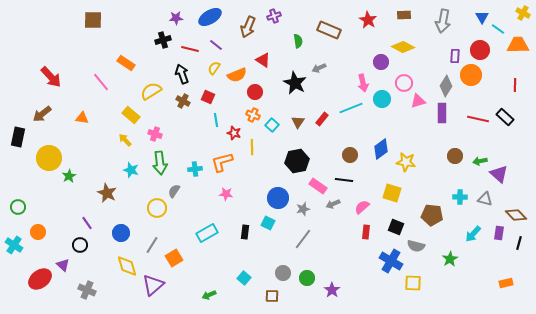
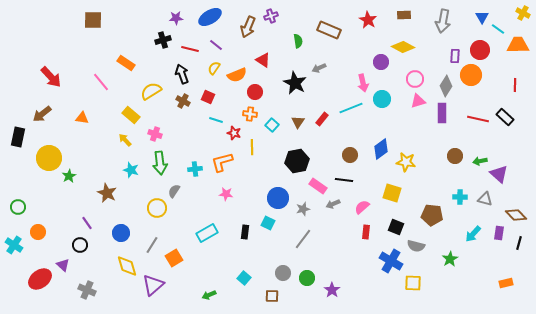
purple cross at (274, 16): moved 3 px left
pink circle at (404, 83): moved 11 px right, 4 px up
orange cross at (253, 115): moved 3 px left, 1 px up; rotated 16 degrees counterclockwise
cyan line at (216, 120): rotated 64 degrees counterclockwise
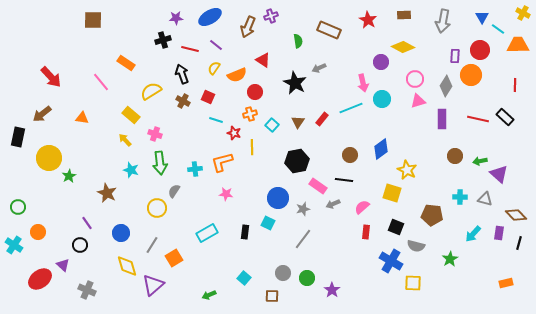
purple rectangle at (442, 113): moved 6 px down
orange cross at (250, 114): rotated 24 degrees counterclockwise
yellow star at (406, 162): moved 1 px right, 8 px down; rotated 18 degrees clockwise
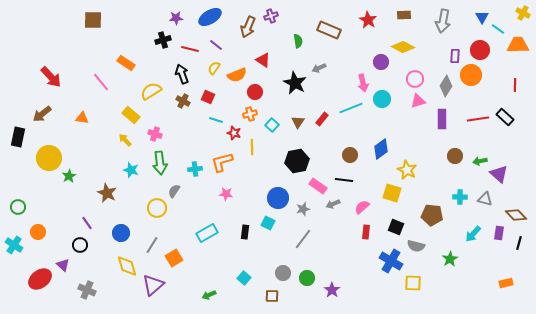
red line at (478, 119): rotated 20 degrees counterclockwise
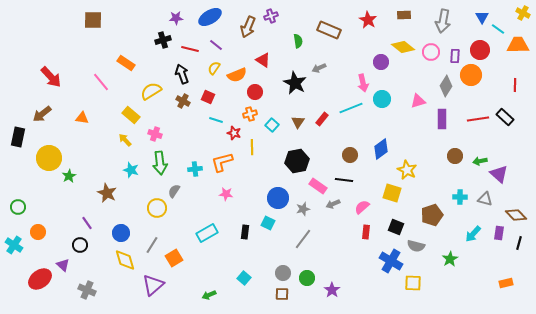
yellow diamond at (403, 47): rotated 10 degrees clockwise
pink circle at (415, 79): moved 16 px right, 27 px up
brown pentagon at (432, 215): rotated 25 degrees counterclockwise
yellow diamond at (127, 266): moved 2 px left, 6 px up
brown square at (272, 296): moved 10 px right, 2 px up
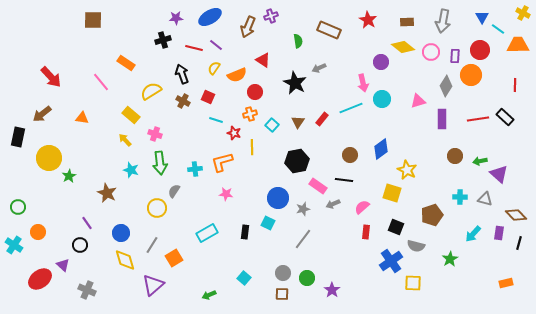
brown rectangle at (404, 15): moved 3 px right, 7 px down
red line at (190, 49): moved 4 px right, 1 px up
blue cross at (391, 261): rotated 25 degrees clockwise
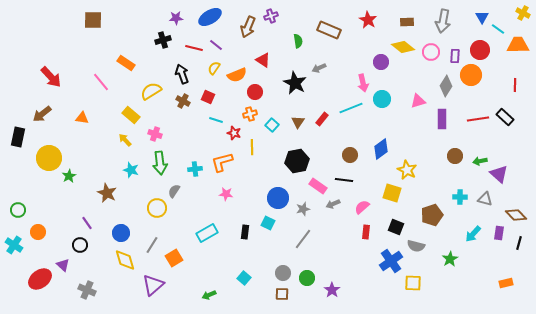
green circle at (18, 207): moved 3 px down
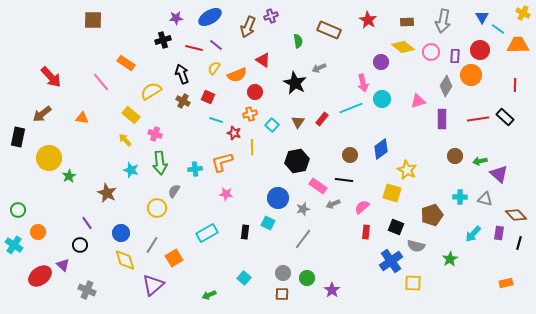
red ellipse at (40, 279): moved 3 px up
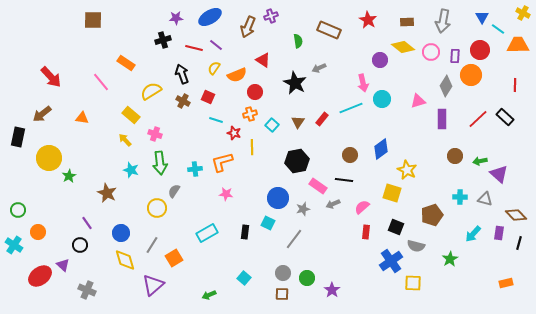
purple circle at (381, 62): moved 1 px left, 2 px up
red line at (478, 119): rotated 35 degrees counterclockwise
gray line at (303, 239): moved 9 px left
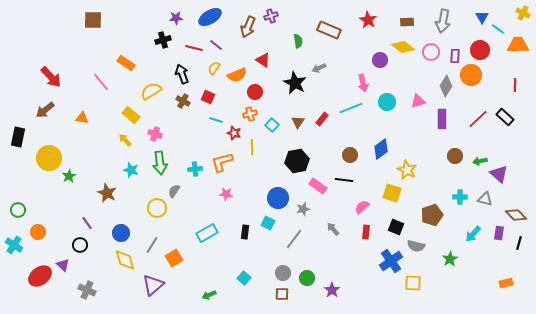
cyan circle at (382, 99): moved 5 px right, 3 px down
brown arrow at (42, 114): moved 3 px right, 4 px up
gray arrow at (333, 204): moved 25 px down; rotated 72 degrees clockwise
